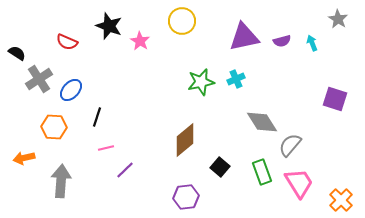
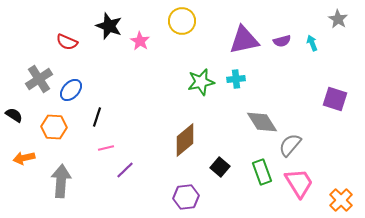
purple triangle: moved 3 px down
black semicircle: moved 3 px left, 62 px down
cyan cross: rotated 18 degrees clockwise
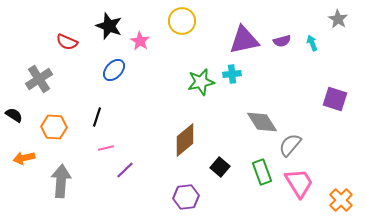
cyan cross: moved 4 px left, 5 px up
blue ellipse: moved 43 px right, 20 px up
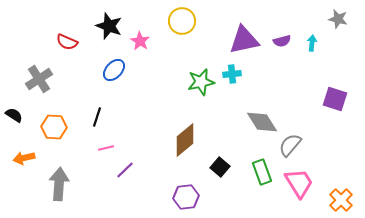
gray star: rotated 18 degrees counterclockwise
cyan arrow: rotated 28 degrees clockwise
gray arrow: moved 2 px left, 3 px down
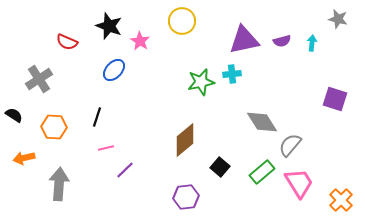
green rectangle: rotated 70 degrees clockwise
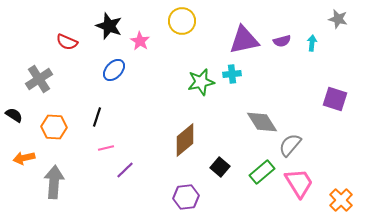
gray arrow: moved 5 px left, 2 px up
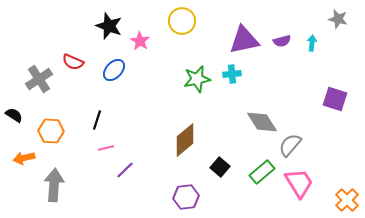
red semicircle: moved 6 px right, 20 px down
green star: moved 4 px left, 3 px up
black line: moved 3 px down
orange hexagon: moved 3 px left, 4 px down
gray arrow: moved 3 px down
orange cross: moved 6 px right
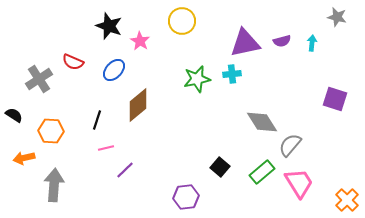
gray star: moved 1 px left, 2 px up
purple triangle: moved 1 px right, 3 px down
brown diamond: moved 47 px left, 35 px up
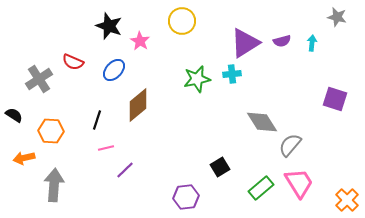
purple triangle: rotated 20 degrees counterclockwise
black square: rotated 18 degrees clockwise
green rectangle: moved 1 px left, 16 px down
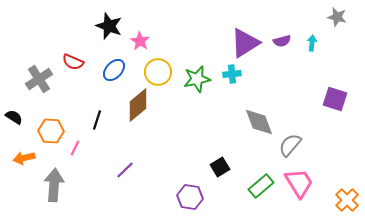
yellow circle: moved 24 px left, 51 px down
black semicircle: moved 2 px down
gray diamond: moved 3 px left; rotated 12 degrees clockwise
pink line: moved 31 px left; rotated 49 degrees counterclockwise
green rectangle: moved 2 px up
purple hexagon: moved 4 px right; rotated 15 degrees clockwise
